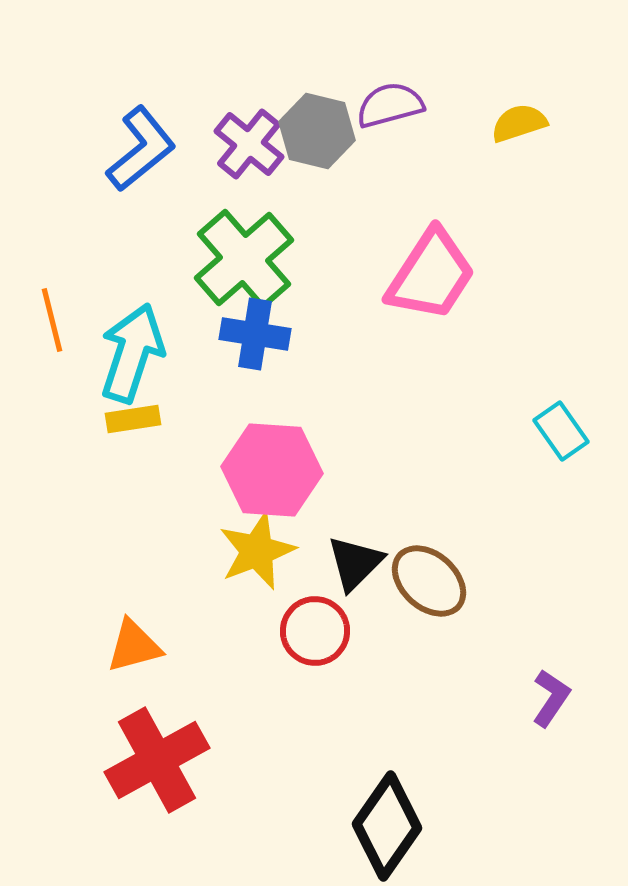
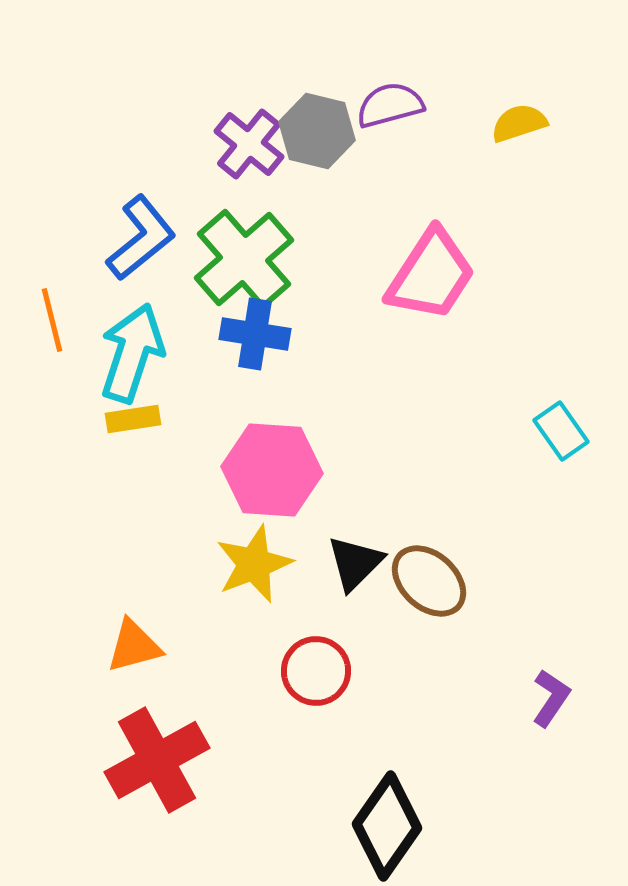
blue L-shape: moved 89 px down
yellow star: moved 3 px left, 13 px down
red circle: moved 1 px right, 40 px down
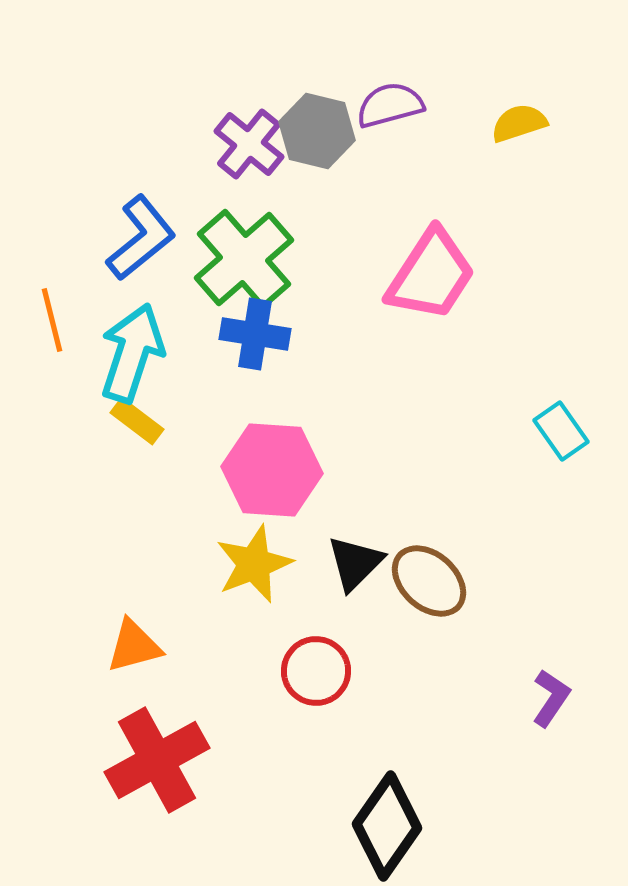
yellow rectangle: moved 4 px right, 2 px down; rotated 46 degrees clockwise
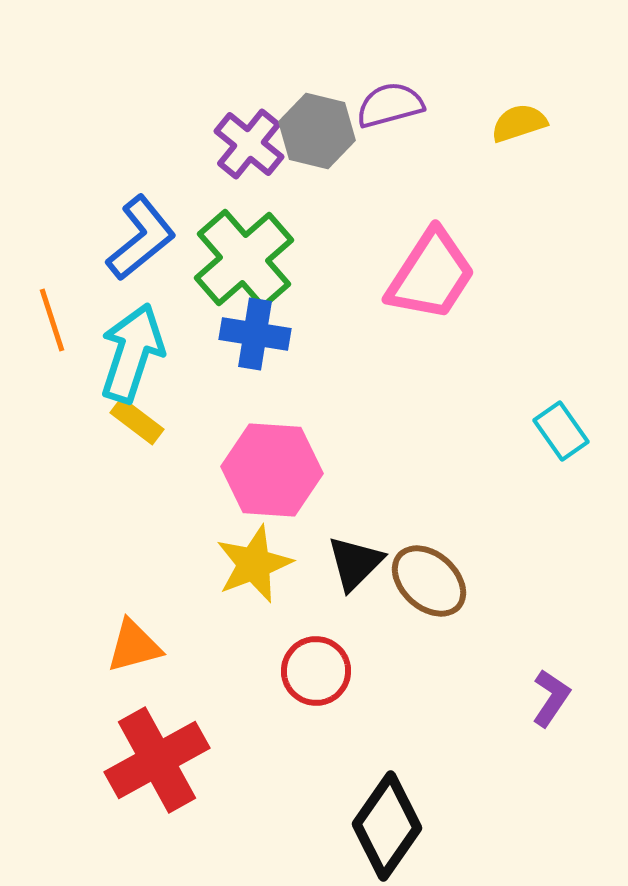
orange line: rotated 4 degrees counterclockwise
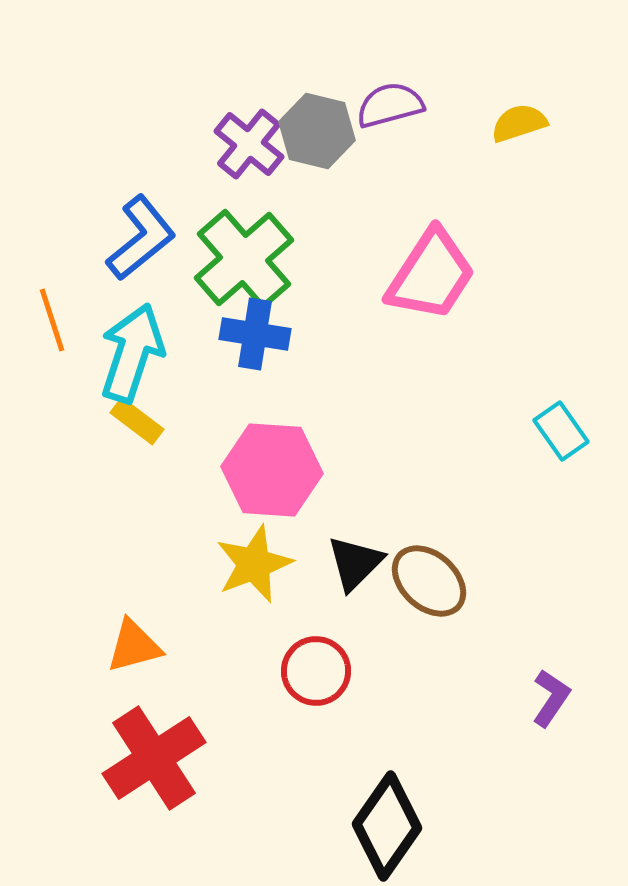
red cross: moved 3 px left, 2 px up; rotated 4 degrees counterclockwise
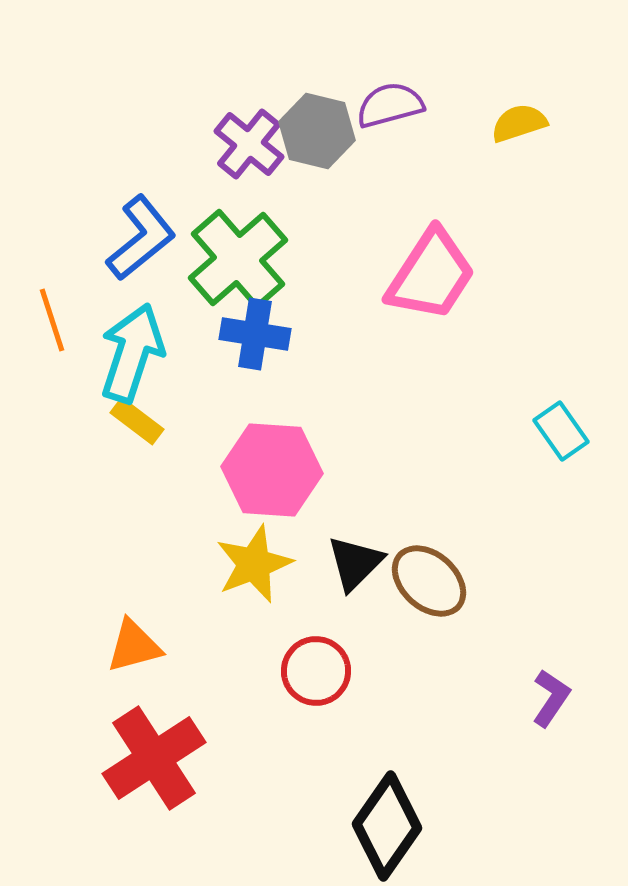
green cross: moved 6 px left
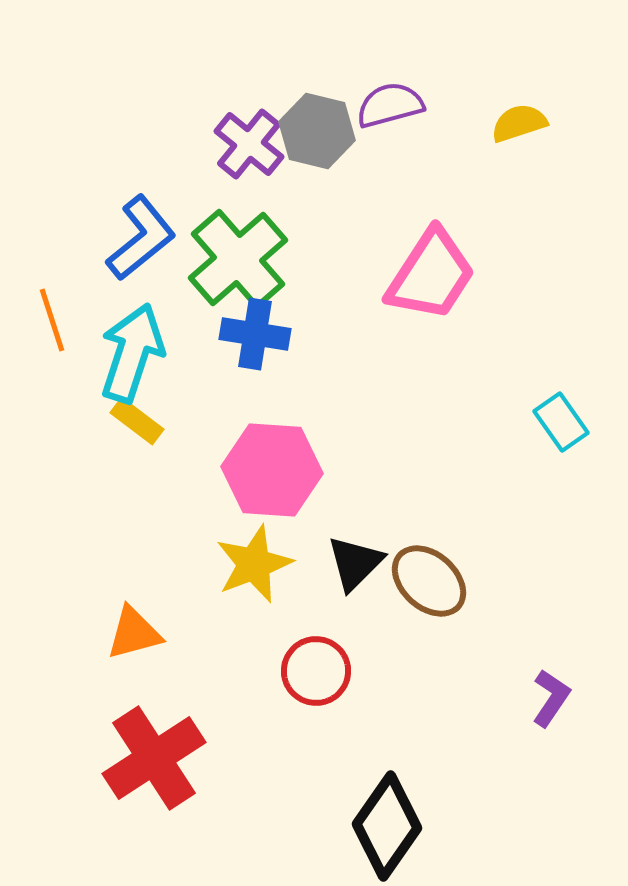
cyan rectangle: moved 9 px up
orange triangle: moved 13 px up
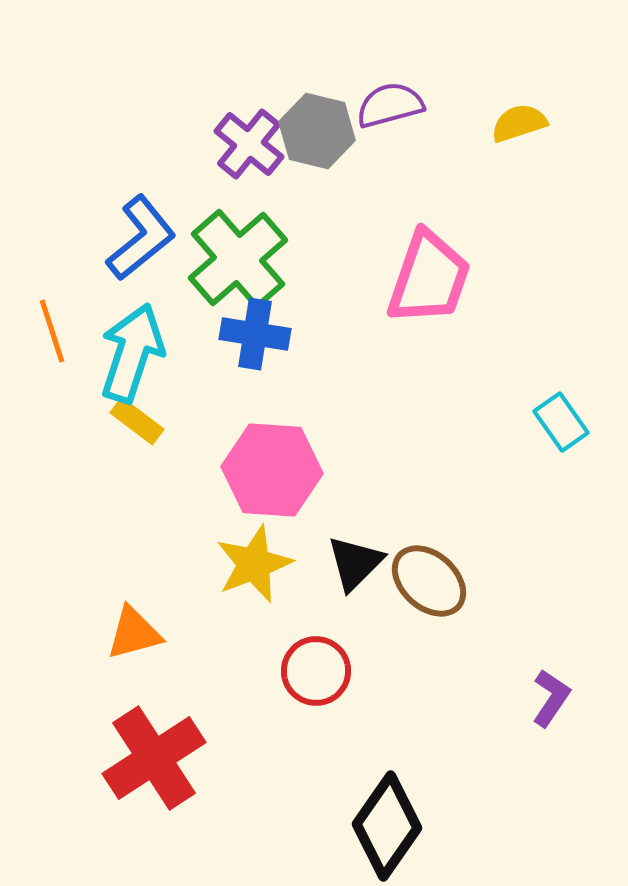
pink trapezoid: moved 2 px left, 3 px down; rotated 14 degrees counterclockwise
orange line: moved 11 px down
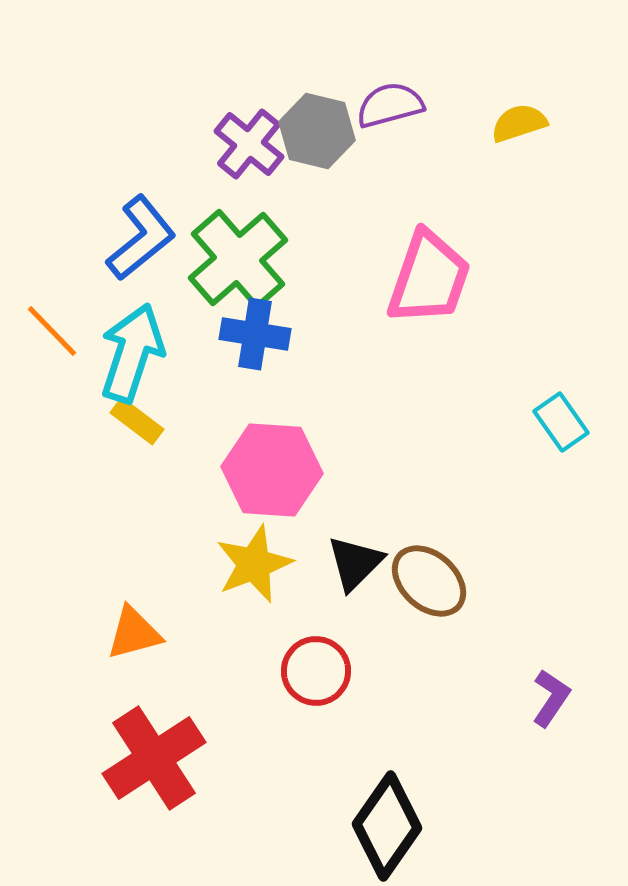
orange line: rotated 26 degrees counterclockwise
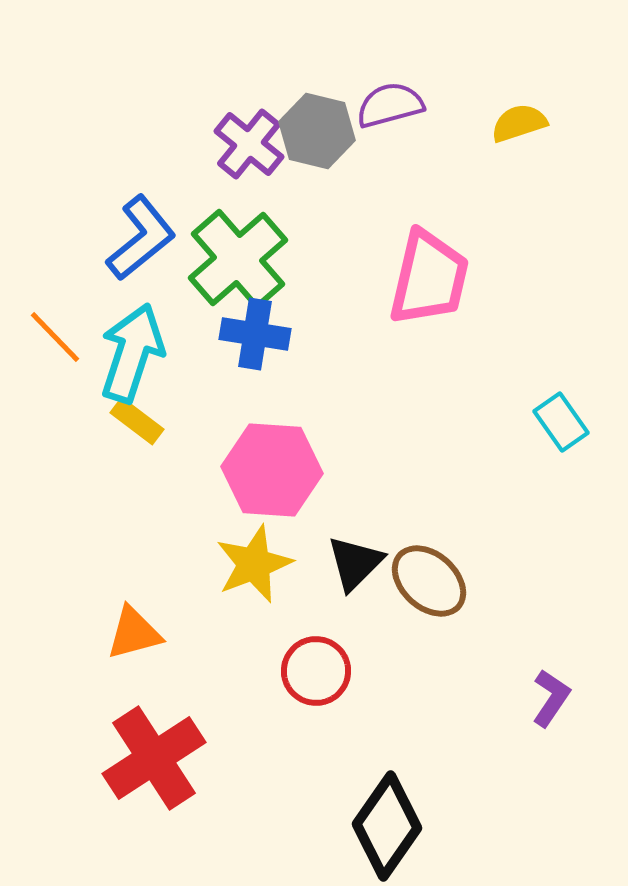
pink trapezoid: rotated 6 degrees counterclockwise
orange line: moved 3 px right, 6 px down
